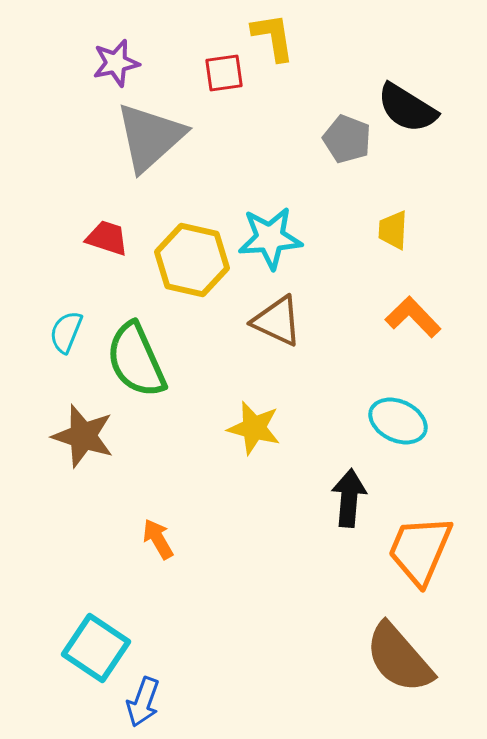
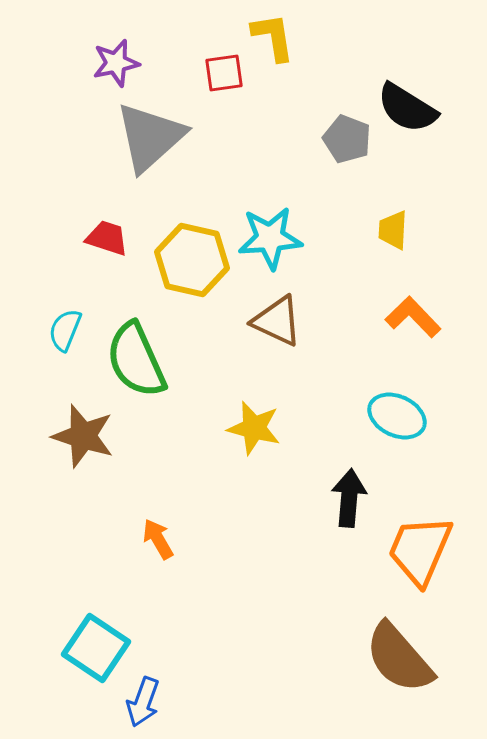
cyan semicircle: moved 1 px left, 2 px up
cyan ellipse: moved 1 px left, 5 px up
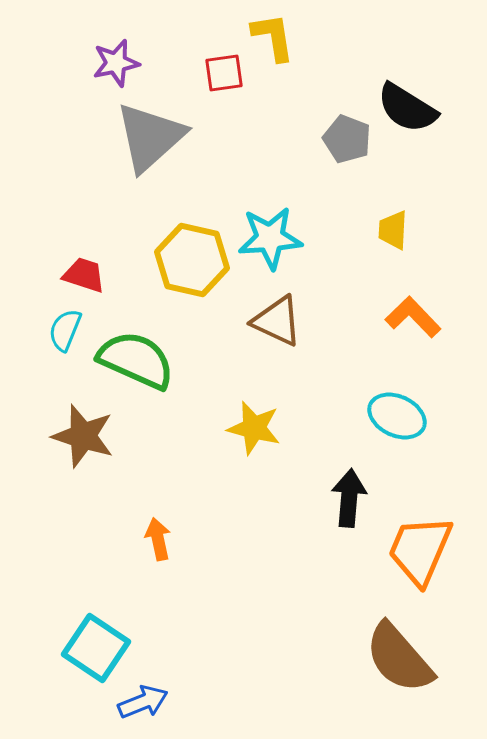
red trapezoid: moved 23 px left, 37 px down
green semicircle: rotated 138 degrees clockwise
orange arrow: rotated 18 degrees clockwise
blue arrow: rotated 132 degrees counterclockwise
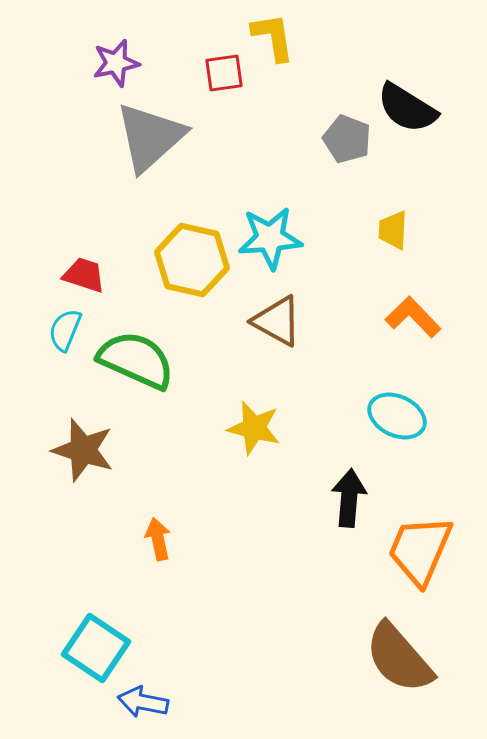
brown triangle: rotated 4 degrees clockwise
brown star: moved 14 px down
blue arrow: rotated 147 degrees counterclockwise
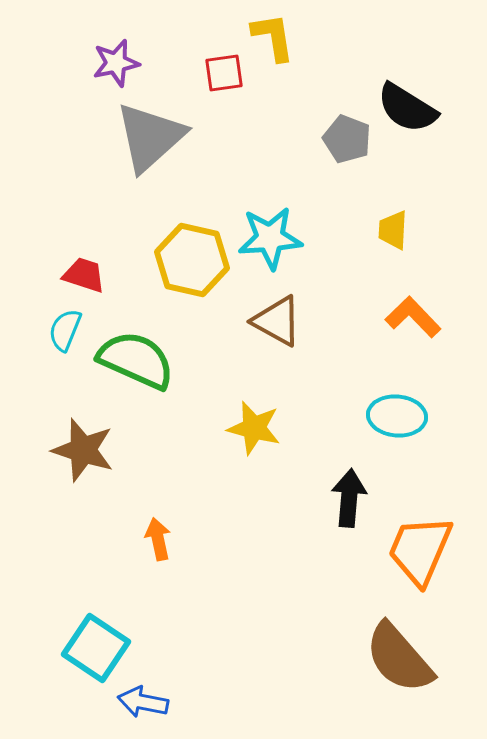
cyan ellipse: rotated 20 degrees counterclockwise
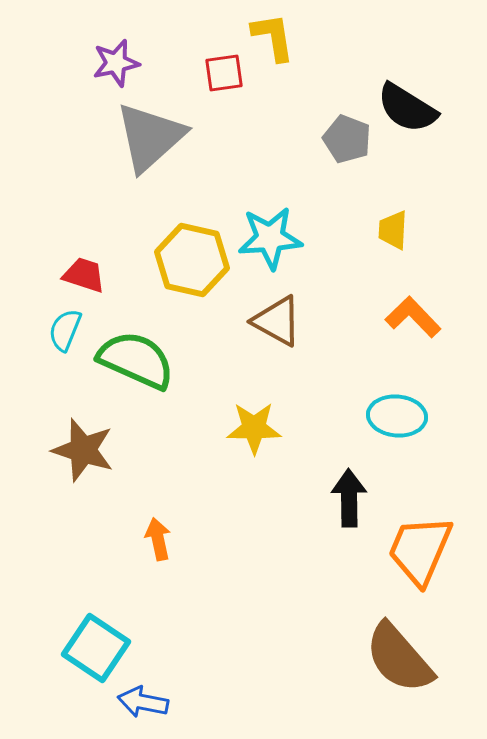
yellow star: rotated 14 degrees counterclockwise
black arrow: rotated 6 degrees counterclockwise
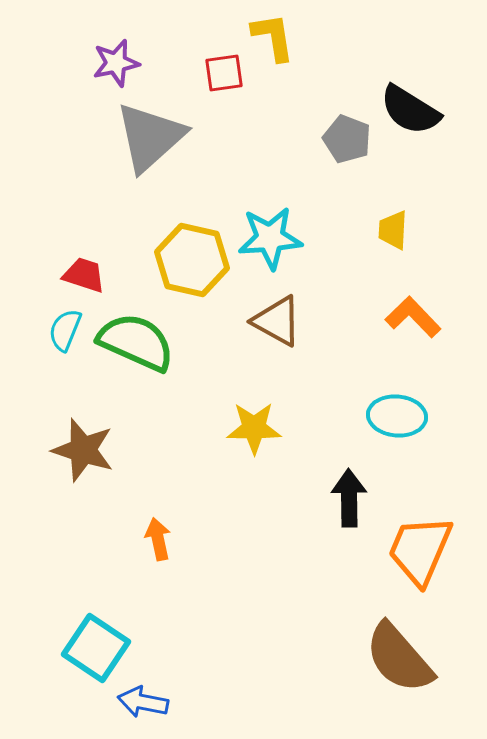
black semicircle: moved 3 px right, 2 px down
green semicircle: moved 18 px up
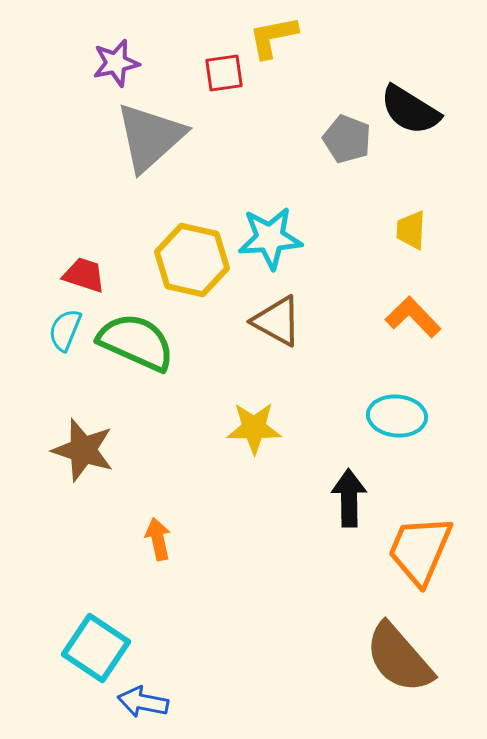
yellow L-shape: rotated 92 degrees counterclockwise
yellow trapezoid: moved 18 px right
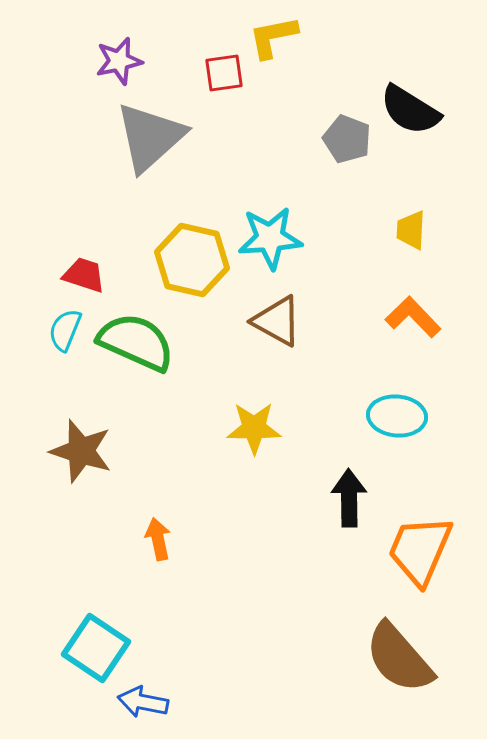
purple star: moved 3 px right, 2 px up
brown star: moved 2 px left, 1 px down
